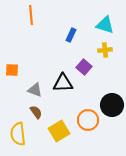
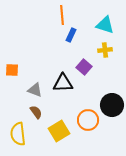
orange line: moved 31 px right
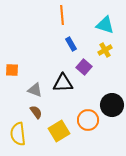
blue rectangle: moved 9 px down; rotated 56 degrees counterclockwise
yellow cross: rotated 24 degrees counterclockwise
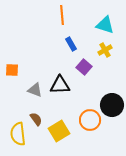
black triangle: moved 3 px left, 2 px down
brown semicircle: moved 7 px down
orange circle: moved 2 px right
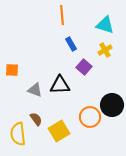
orange circle: moved 3 px up
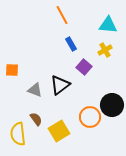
orange line: rotated 24 degrees counterclockwise
cyan triangle: moved 3 px right; rotated 12 degrees counterclockwise
black triangle: rotated 35 degrees counterclockwise
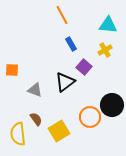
black triangle: moved 5 px right, 3 px up
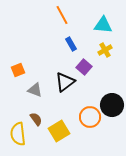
cyan triangle: moved 5 px left
orange square: moved 6 px right; rotated 24 degrees counterclockwise
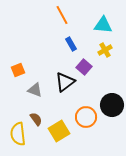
orange circle: moved 4 px left
